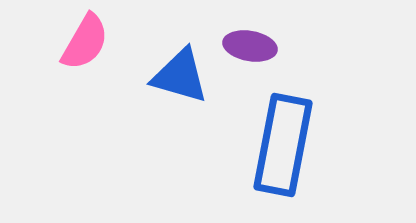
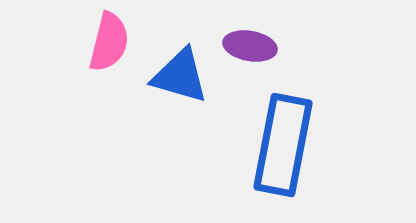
pink semicircle: moved 24 px right; rotated 16 degrees counterclockwise
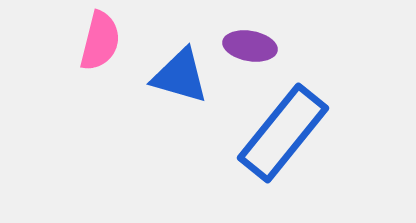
pink semicircle: moved 9 px left, 1 px up
blue rectangle: moved 12 px up; rotated 28 degrees clockwise
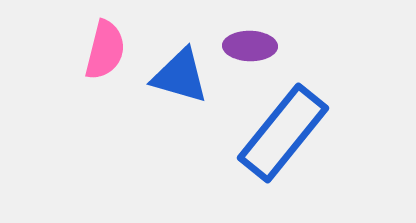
pink semicircle: moved 5 px right, 9 px down
purple ellipse: rotated 9 degrees counterclockwise
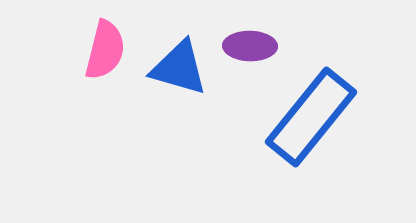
blue triangle: moved 1 px left, 8 px up
blue rectangle: moved 28 px right, 16 px up
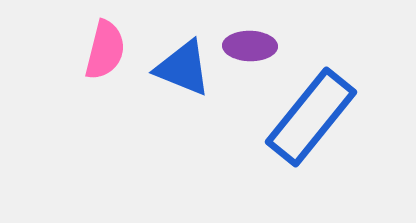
blue triangle: moved 4 px right; rotated 6 degrees clockwise
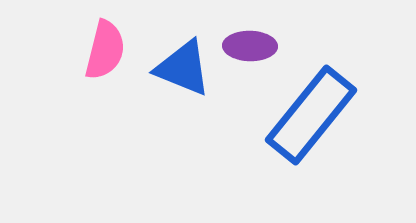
blue rectangle: moved 2 px up
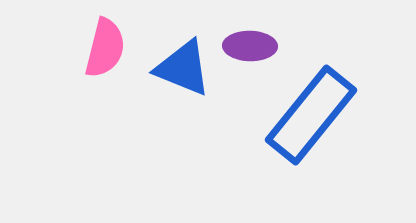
pink semicircle: moved 2 px up
